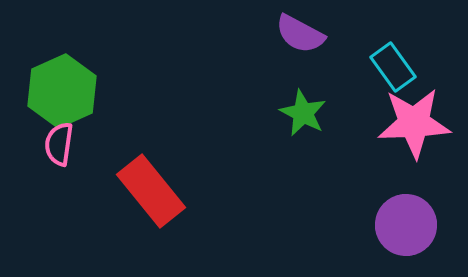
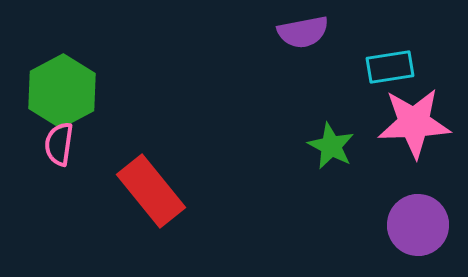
purple semicircle: moved 3 px right, 2 px up; rotated 39 degrees counterclockwise
cyan rectangle: moved 3 px left; rotated 63 degrees counterclockwise
green hexagon: rotated 4 degrees counterclockwise
green star: moved 28 px right, 33 px down
purple circle: moved 12 px right
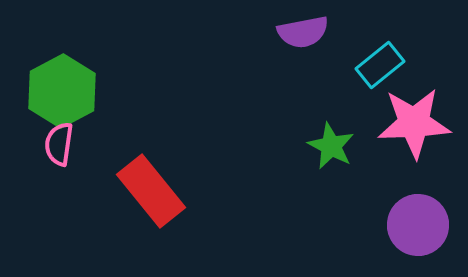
cyan rectangle: moved 10 px left, 2 px up; rotated 30 degrees counterclockwise
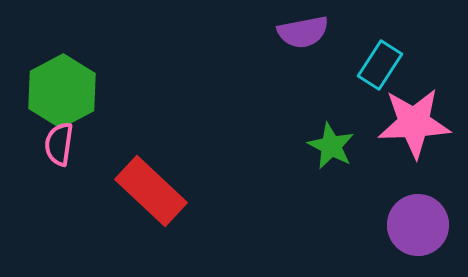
cyan rectangle: rotated 18 degrees counterclockwise
red rectangle: rotated 8 degrees counterclockwise
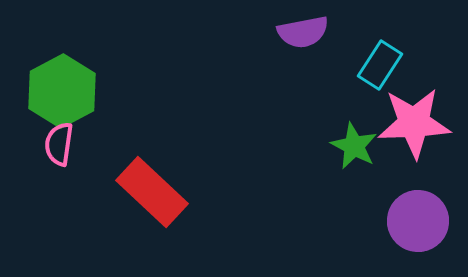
green star: moved 23 px right
red rectangle: moved 1 px right, 1 px down
purple circle: moved 4 px up
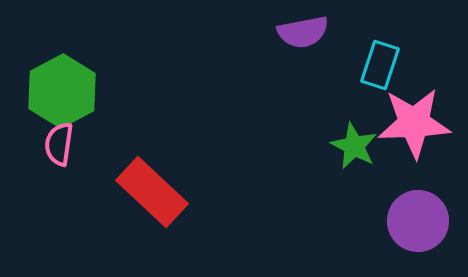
cyan rectangle: rotated 15 degrees counterclockwise
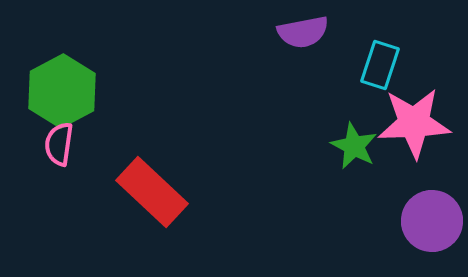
purple circle: moved 14 px right
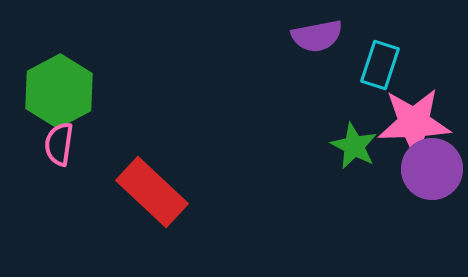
purple semicircle: moved 14 px right, 4 px down
green hexagon: moved 3 px left
purple circle: moved 52 px up
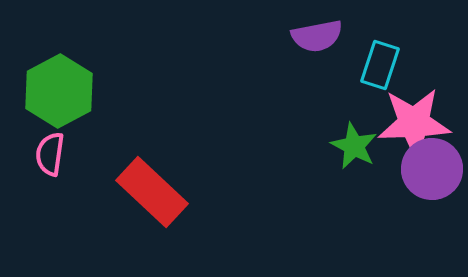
pink semicircle: moved 9 px left, 10 px down
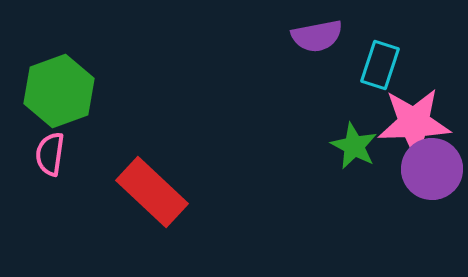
green hexagon: rotated 8 degrees clockwise
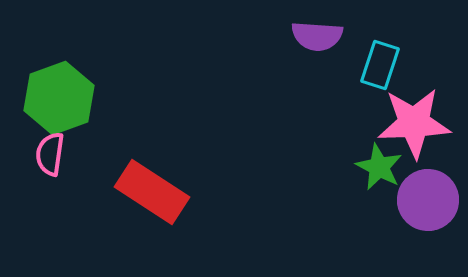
purple semicircle: rotated 15 degrees clockwise
green hexagon: moved 7 px down
green star: moved 25 px right, 21 px down
purple circle: moved 4 px left, 31 px down
red rectangle: rotated 10 degrees counterclockwise
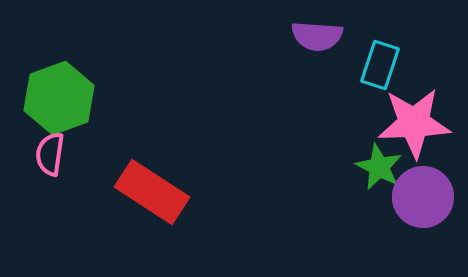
purple circle: moved 5 px left, 3 px up
